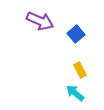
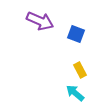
blue square: rotated 30 degrees counterclockwise
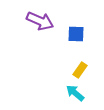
blue square: rotated 18 degrees counterclockwise
yellow rectangle: rotated 63 degrees clockwise
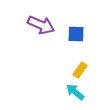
purple arrow: moved 1 px right, 4 px down
cyan arrow: moved 1 px up
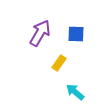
purple arrow: moved 1 px left, 8 px down; rotated 84 degrees counterclockwise
yellow rectangle: moved 21 px left, 7 px up
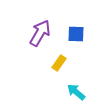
cyan arrow: moved 1 px right
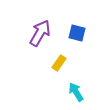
blue square: moved 1 px right, 1 px up; rotated 12 degrees clockwise
cyan arrow: rotated 18 degrees clockwise
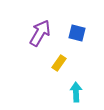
cyan arrow: rotated 30 degrees clockwise
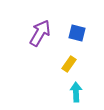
yellow rectangle: moved 10 px right, 1 px down
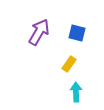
purple arrow: moved 1 px left, 1 px up
